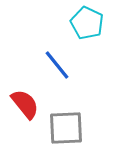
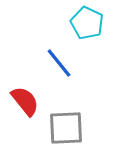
blue line: moved 2 px right, 2 px up
red semicircle: moved 3 px up
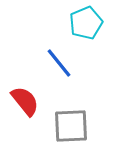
cyan pentagon: moved 1 px left; rotated 24 degrees clockwise
gray square: moved 5 px right, 2 px up
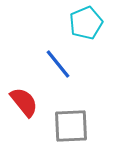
blue line: moved 1 px left, 1 px down
red semicircle: moved 1 px left, 1 px down
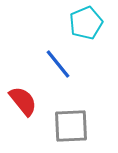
red semicircle: moved 1 px left, 1 px up
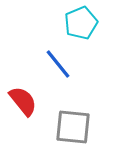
cyan pentagon: moved 5 px left
gray square: moved 2 px right, 1 px down; rotated 9 degrees clockwise
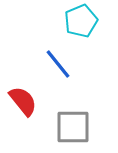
cyan pentagon: moved 2 px up
gray square: rotated 6 degrees counterclockwise
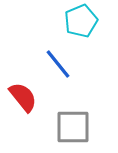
red semicircle: moved 4 px up
